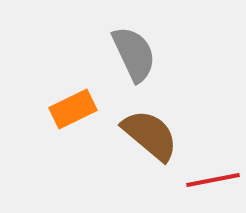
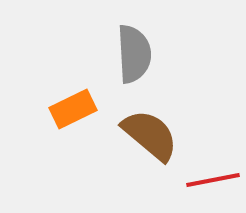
gray semicircle: rotated 22 degrees clockwise
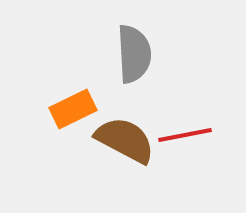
brown semicircle: moved 25 px left, 5 px down; rotated 12 degrees counterclockwise
red line: moved 28 px left, 45 px up
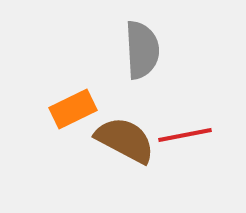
gray semicircle: moved 8 px right, 4 px up
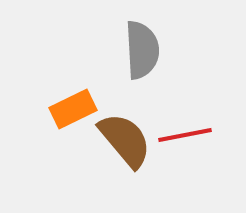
brown semicircle: rotated 22 degrees clockwise
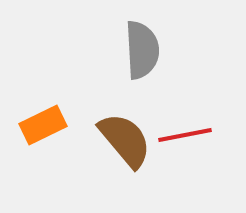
orange rectangle: moved 30 px left, 16 px down
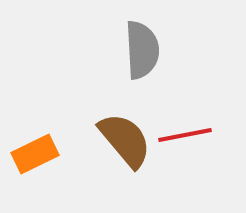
orange rectangle: moved 8 px left, 29 px down
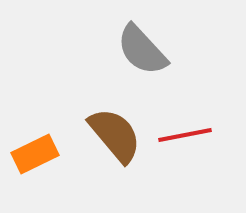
gray semicircle: rotated 140 degrees clockwise
brown semicircle: moved 10 px left, 5 px up
